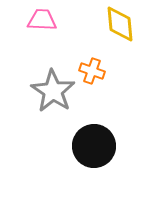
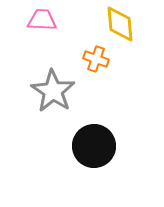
orange cross: moved 4 px right, 12 px up
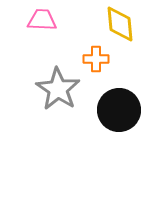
orange cross: rotated 20 degrees counterclockwise
gray star: moved 5 px right, 2 px up
black circle: moved 25 px right, 36 px up
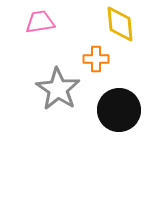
pink trapezoid: moved 2 px left, 2 px down; rotated 12 degrees counterclockwise
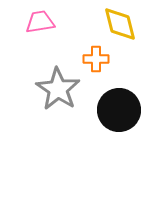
yellow diamond: rotated 9 degrees counterclockwise
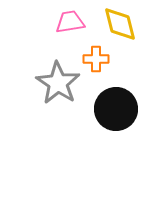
pink trapezoid: moved 30 px right
gray star: moved 6 px up
black circle: moved 3 px left, 1 px up
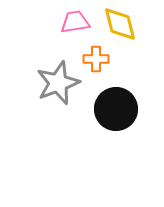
pink trapezoid: moved 5 px right
gray star: rotated 18 degrees clockwise
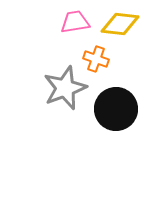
yellow diamond: rotated 69 degrees counterclockwise
orange cross: rotated 20 degrees clockwise
gray star: moved 7 px right, 5 px down
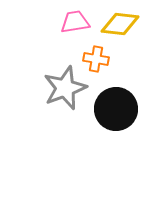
orange cross: rotated 10 degrees counterclockwise
